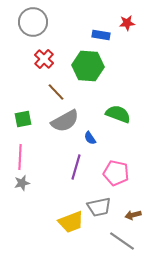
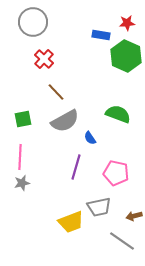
green hexagon: moved 38 px right, 10 px up; rotated 20 degrees clockwise
brown arrow: moved 1 px right, 1 px down
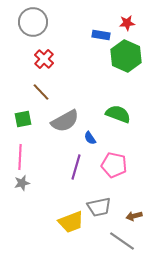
brown line: moved 15 px left
pink pentagon: moved 2 px left, 8 px up
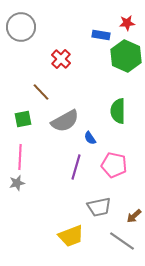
gray circle: moved 12 px left, 5 px down
red cross: moved 17 px right
green semicircle: moved 3 px up; rotated 110 degrees counterclockwise
gray star: moved 5 px left
brown arrow: rotated 28 degrees counterclockwise
yellow trapezoid: moved 14 px down
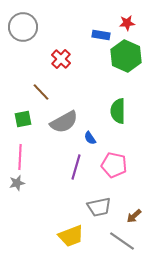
gray circle: moved 2 px right
gray semicircle: moved 1 px left, 1 px down
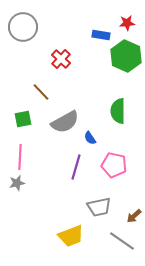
gray semicircle: moved 1 px right
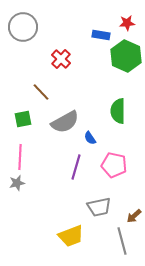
gray line: rotated 40 degrees clockwise
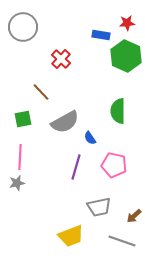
gray line: rotated 56 degrees counterclockwise
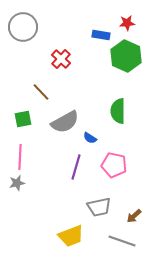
blue semicircle: rotated 24 degrees counterclockwise
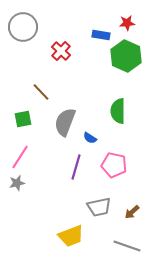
red cross: moved 8 px up
gray semicircle: rotated 140 degrees clockwise
pink line: rotated 30 degrees clockwise
brown arrow: moved 2 px left, 4 px up
gray line: moved 5 px right, 5 px down
